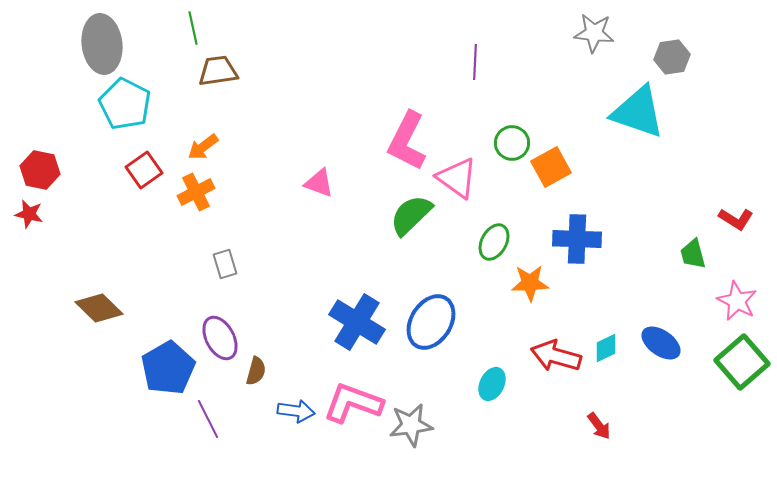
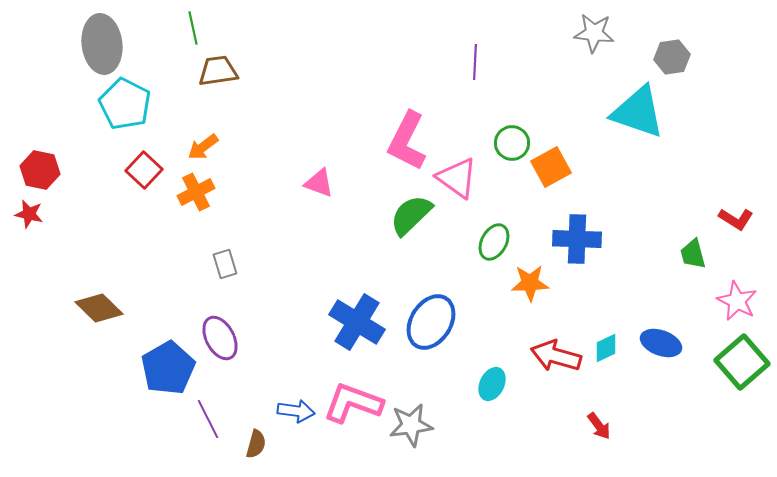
red square at (144, 170): rotated 12 degrees counterclockwise
blue ellipse at (661, 343): rotated 15 degrees counterclockwise
brown semicircle at (256, 371): moved 73 px down
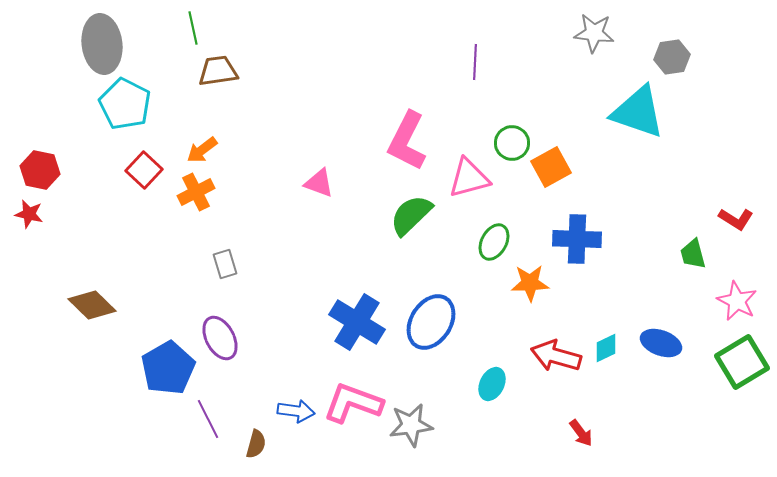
orange arrow at (203, 147): moved 1 px left, 3 px down
pink triangle at (457, 178): moved 12 px right; rotated 51 degrees counterclockwise
brown diamond at (99, 308): moved 7 px left, 3 px up
green square at (742, 362): rotated 10 degrees clockwise
red arrow at (599, 426): moved 18 px left, 7 px down
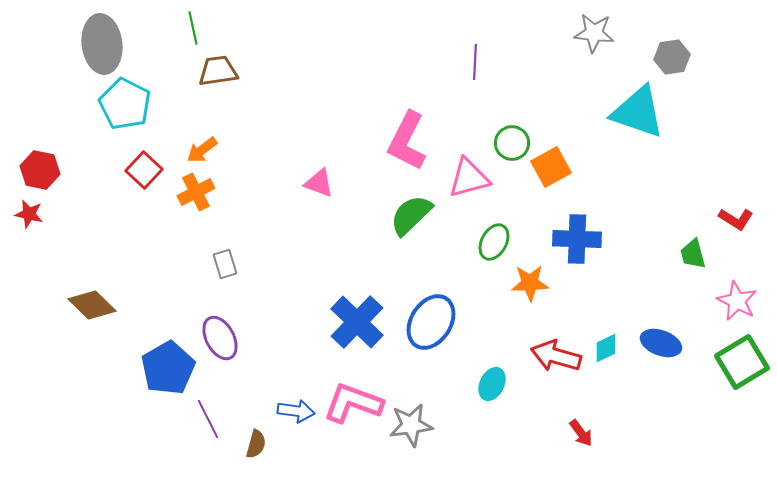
blue cross at (357, 322): rotated 12 degrees clockwise
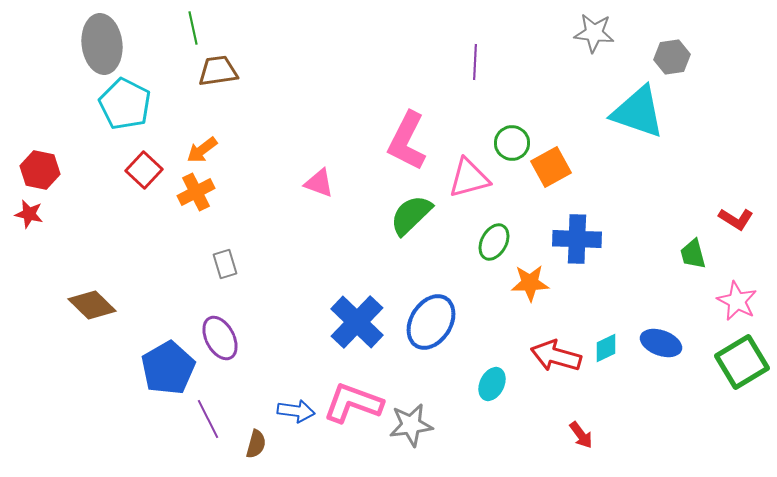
red arrow at (581, 433): moved 2 px down
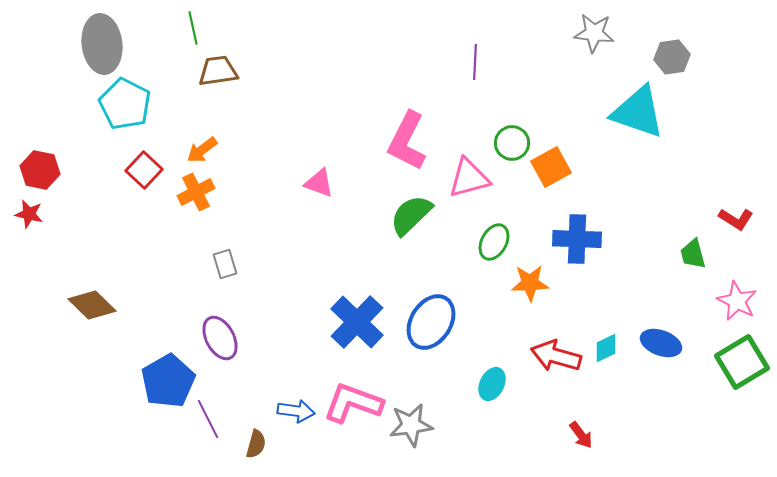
blue pentagon at (168, 368): moved 13 px down
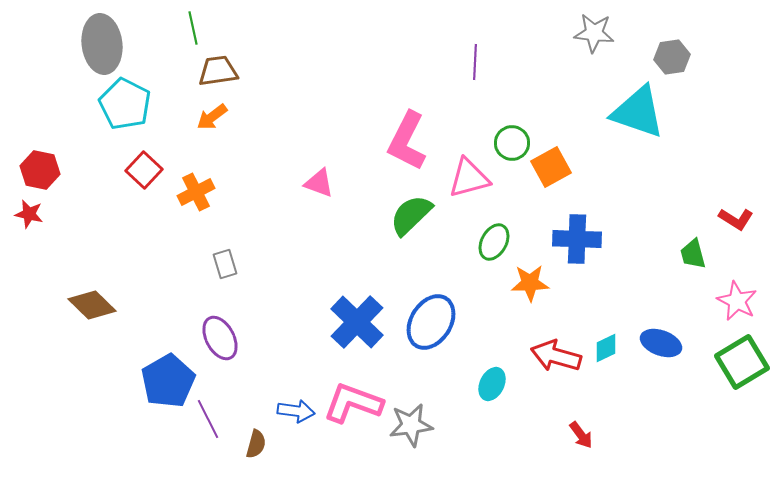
orange arrow at (202, 150): moved 10 px right, 33 px up
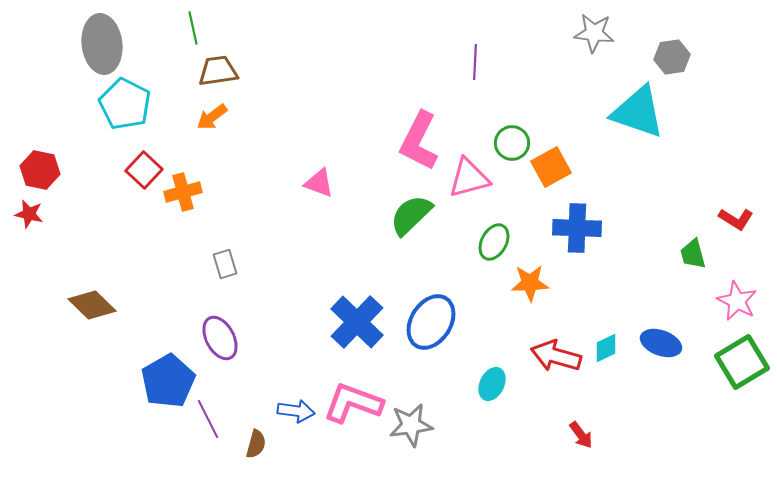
pink L-shape at (407, 141): moved 12 px right
orange cross at (196, 192): moved 13 px left; rotated 12 degrees clockwise
blue cross at (577, 239): moved 11 px up
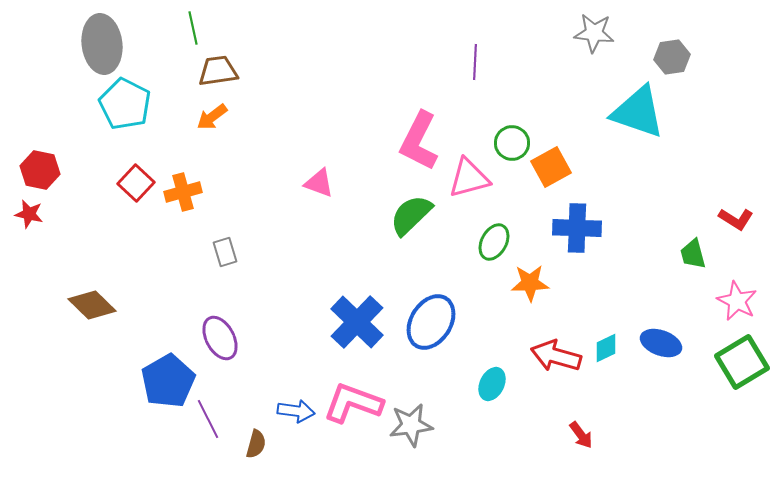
red square at (144, 170): moved 8 px left, 13 px down
gray rectangle at (225, 264): moved 12 px up
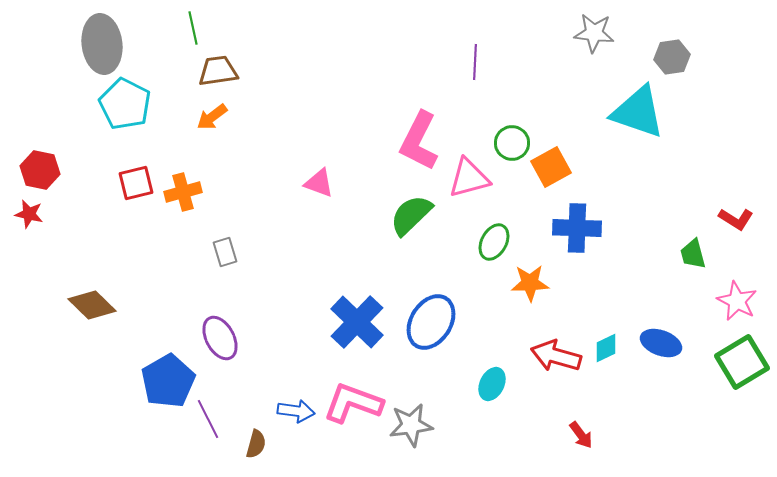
red square at (136, 183): rotated 33 degrees clockwise
